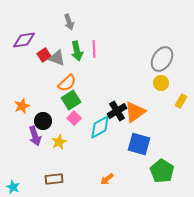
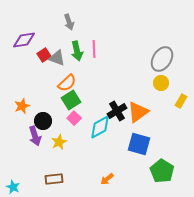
orange triangle: moved 3 px right
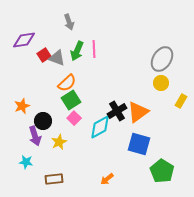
green arrow: rotated 36 degrees clockwise
cyan star: moved 13 px right, 25 px up; rotated 16 degrees counterclockwise
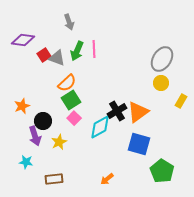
purple diamond: moved 1 px left; rotated 15 degrees clockwise
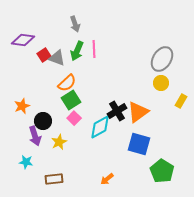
gray arrow: moved 6 px right, 2 px down
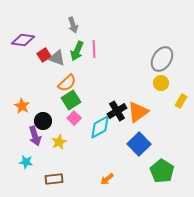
gray arrow: moved 2 px left, 1 px down
orange star: rotated 21 degrees counterclockwise
blue square: rotated 30 degrees clockwise
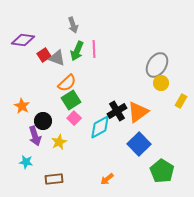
gray ellipse: moved 5 px left, 6 px down
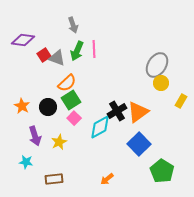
black circle: moved 5 px right, 14 px up
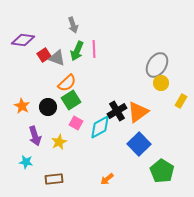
pink square: moved 2 px right, 5 px down; rotated 16 degrees counterclockwise
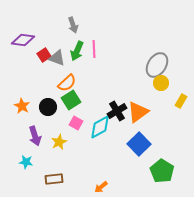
orange arrow: moved 6 px left, 8 px down
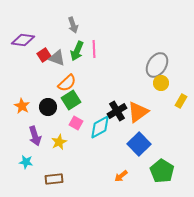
orange arrow: moved 20 px right, 11 px up
